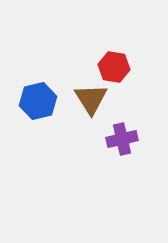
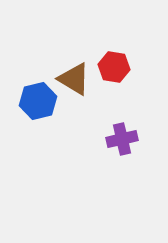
brown triangle: moved 17 px left, 20 px up; rotated 27 degrees counterclockwise
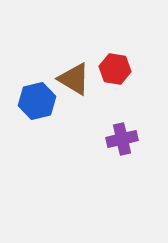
red hexagon: moved 1 px right, 2 px down
blue hexagon: moved 1 px left
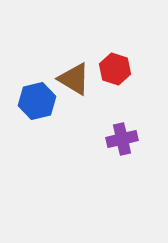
red hexagon: rotated 8 degrees clockwise
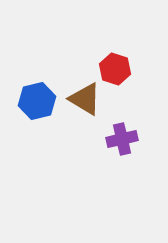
brown triangle: moved 11 px right, 20 px down
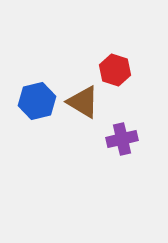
red hexagon: moved 1 px down
brown triangle: moved 2 px left, 3 px down
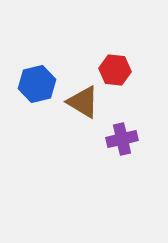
red hexagon: rotated 12 degrees counterclockwise
blue hexagon: moved 17 px up
